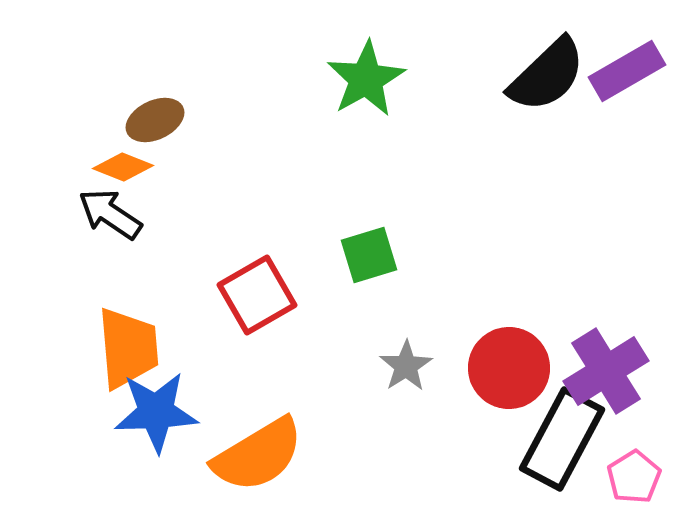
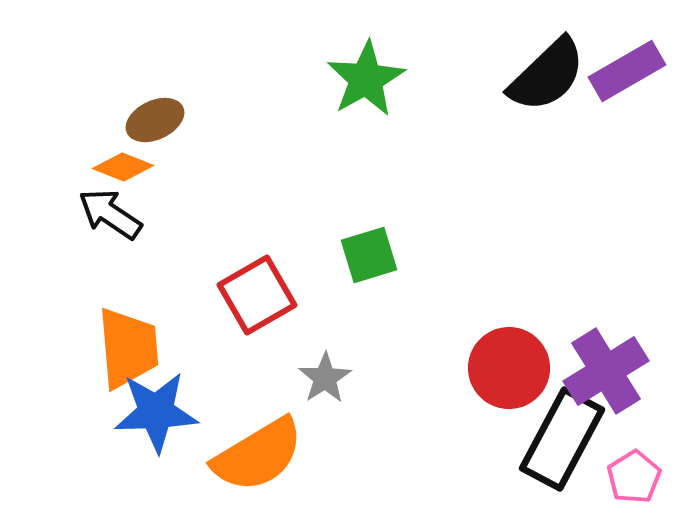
gray star: moved 81 px left, 12 px down
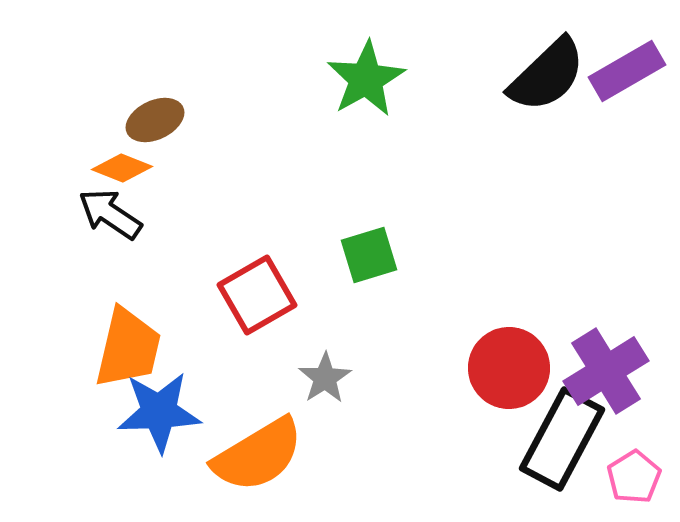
orange diamond: moved 1 px left, 1 px down
orange trapezoid: rotated 18 degrees clockwise
blue star: moved 3 px right
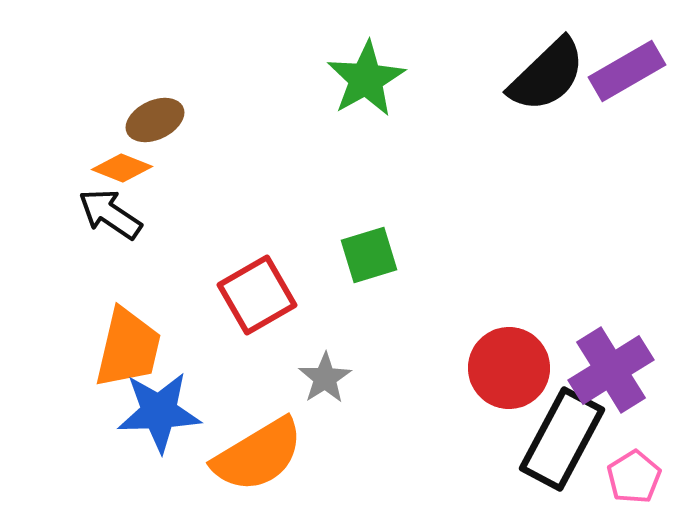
purple cross: moved 5 px right, 1 px up
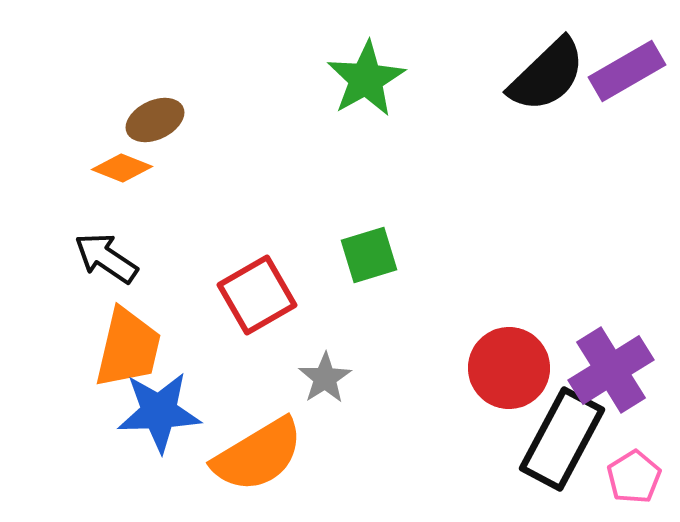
black arrow: moved 4 px left, 44 px down
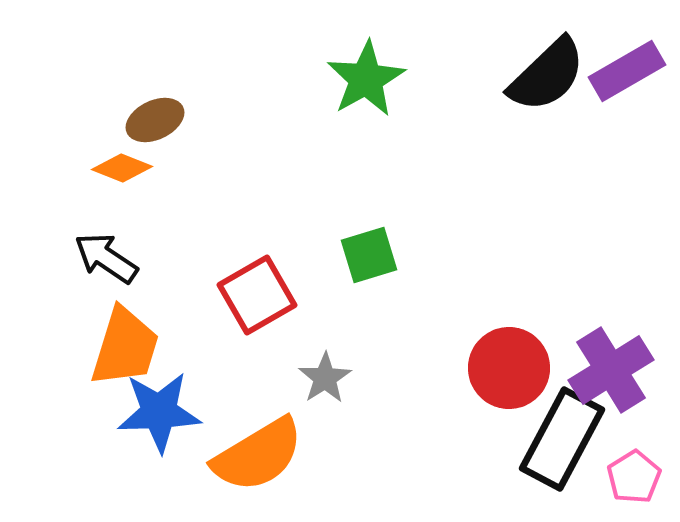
orange trapezoid: moved 3 px left, 1 px up; rotated 4 degrees clockwise
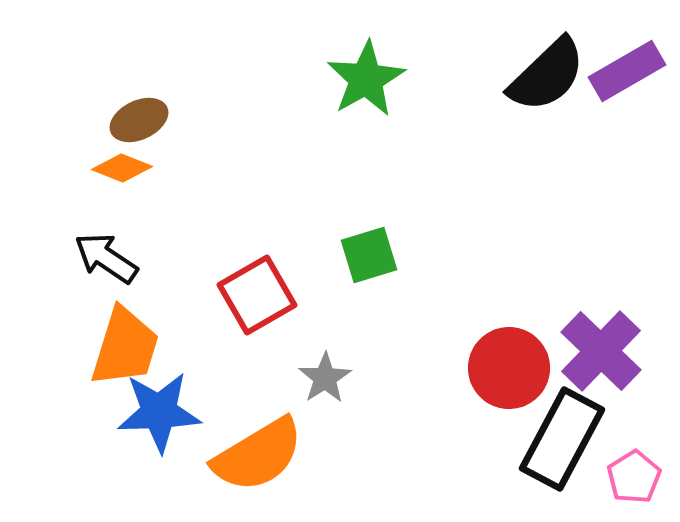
brown ellipse: moved 16 px left
purple cross: moved 10 px left, 19 px up; rotated 14 degrees counterclockwise
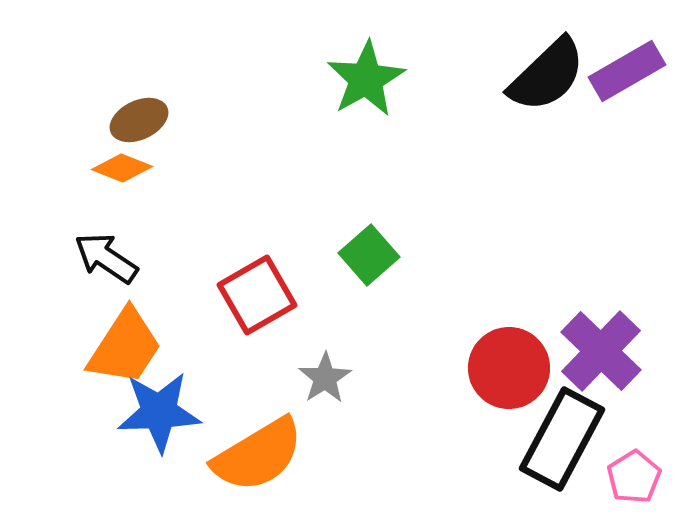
green square: rotated 24 degrees counterclockwise
orange trapezoid: rotated 16 degrees clockwise
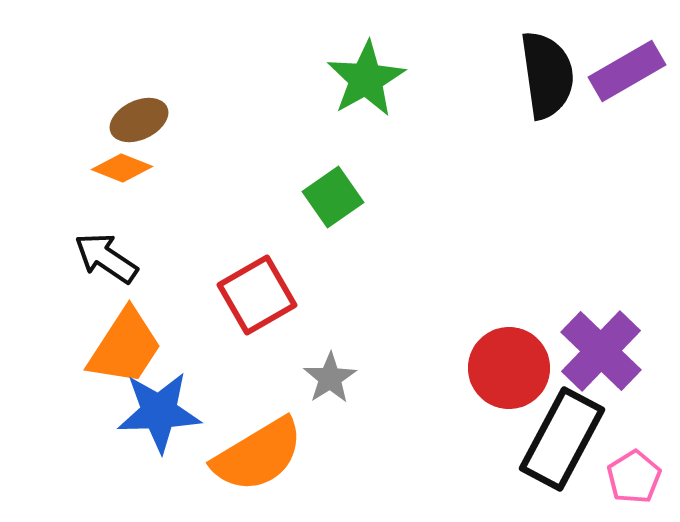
black semicircle: rotated 54 degrees counterclockwise
green square: moved 36 px left, 58 px up; rotated 6 degrees clockwise
gray star: moved 5 px right
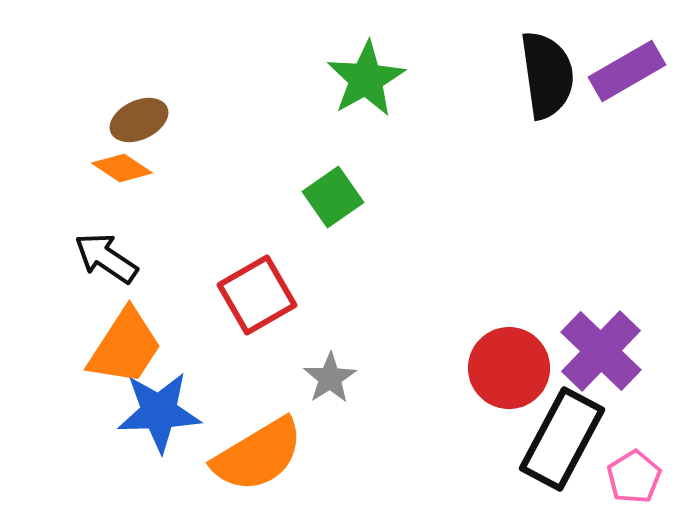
orange diamond: rotated 12 degrees clockwise
